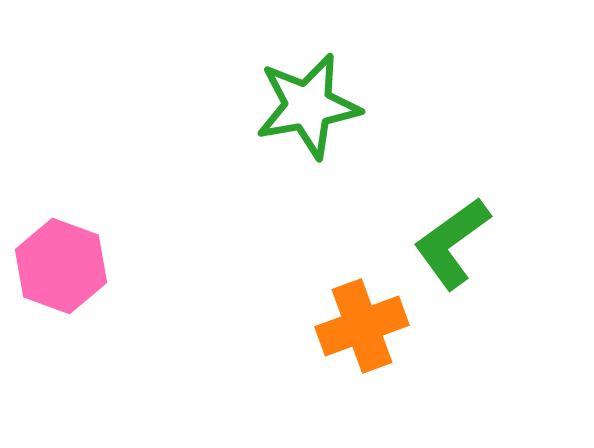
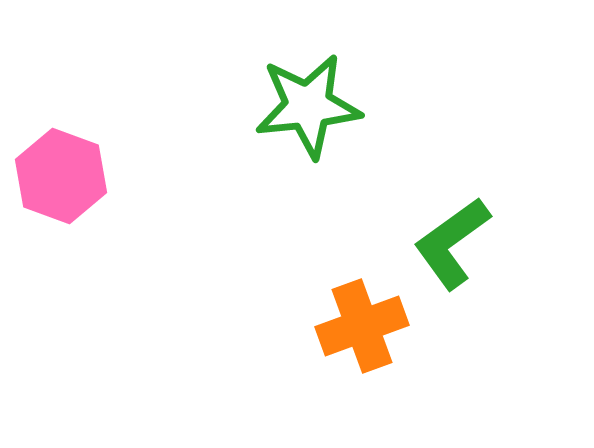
green star: rotated 4 degrees clockwise
pink hexagon: moved 90 px up
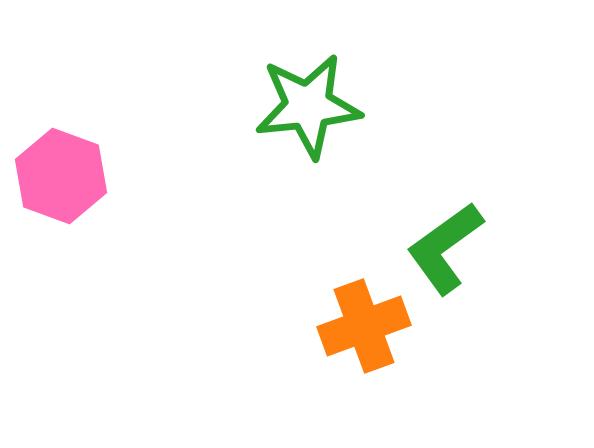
green L-shape: moved 7 px left, 5 px down
orange cross: moved 2 px right
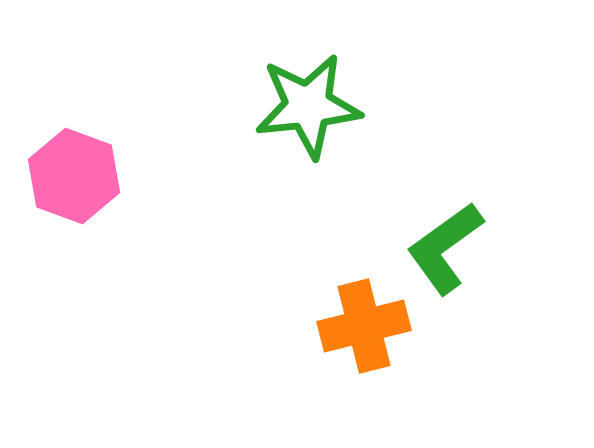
pink hexagon: moved 13 px right
orange cross: rotated 6 degrees clockwise
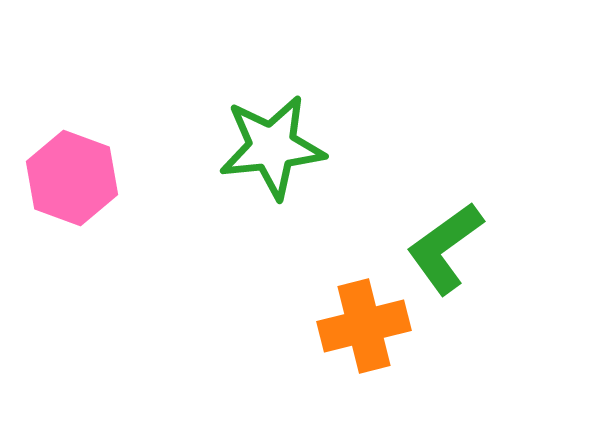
green star: moved 36 px left, 41 px down
pink hexagon: moved 2 px left, 2 px down
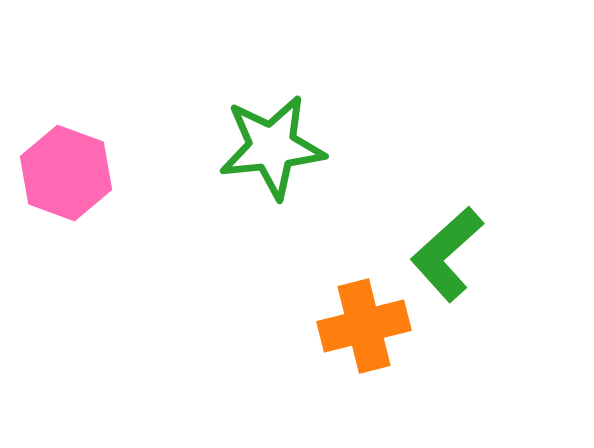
pink hexagon: moved 6 px left, 5 px up
green L-shape: moved 2 px right, 6 px down; rotated 6 degrees counterclockwise
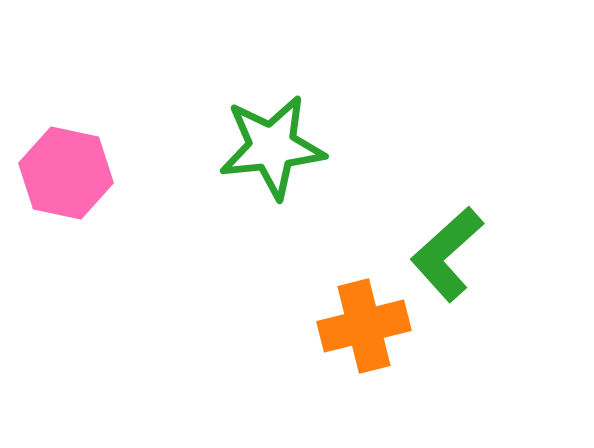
pink hexagon: rotated 8 degrees counterclockwise
